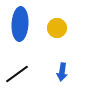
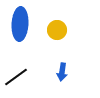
yellow circle: moved 2 px down
black line: moved 1 px left, 3 px down
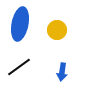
blue ellipse: rotated 8 degrees clockwise
black line: moved 3 px right, 10 px up
